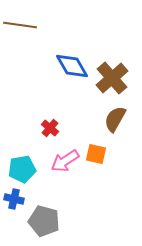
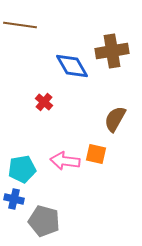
brown cross: moved 27 px up; rotated 32 degrees clockwise
red cross: moved 6 px left, 26 px up
pink arrow: rotated 40 degrees clockwise
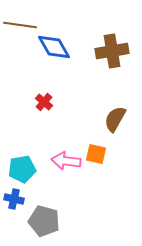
blue diamond: moved 18 px left, 19 px up
pink arrow: moved 1 px right
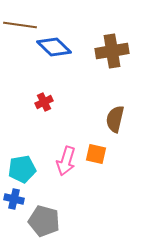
blue diamond: rotated 16 degrees counterclockwise
red cross: rotated 24 degrees clockwise
brown semicircle: rotated 16 degrees counterclockwise
pink arrow: rotated 80 degrees counterclockwise
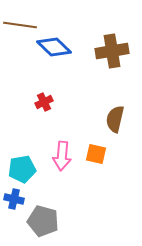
pink arrow: moved 4 px left, 5 px up; rotated 12 degrees counterclockwise
gray pentagon: moved 1 px left
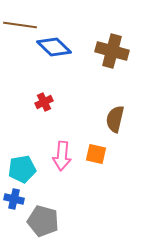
brown cross: rotated 24 degrees clockwise
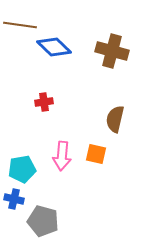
red cross: rotated 18 degrees clockwise
